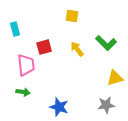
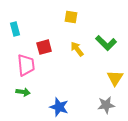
yellow square: moved 1 px left, 1 px down
yellow triangle: rotated 42 degrees counterclockwise
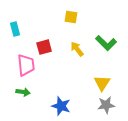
yellow triangle: moved 13 px left, 5 px down
blue star: moved 2 px right, 1 px up
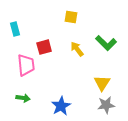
green arrow: moved 6 px down
blue star: rotated 24 degrees clockwise
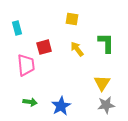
yellow square: moved 1 px right, 2 px down
cyan rectangle: moved 2 px right, 1 px up
green L-shape: rotated 135 degrees counterclockwise
green arrow: moved 7 px right, 4 px down
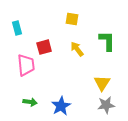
green L-shape: moved 1 px right, 2 px up
